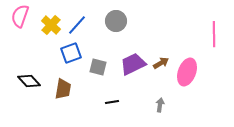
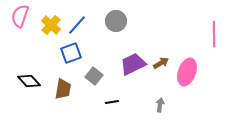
gray square: moved 4 px left, 9 px down; rotated 24 degrees clockwise
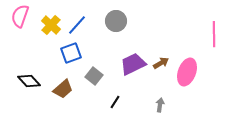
brown trapezoid: rotated 40 degrees clockwise
black line: moved 3 px right; rotated 48 degrees counterclockwise
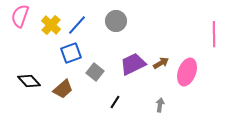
gray square: moved 1 px right, 4 px up
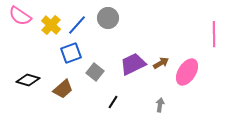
pink semicircle: rotated 75 degrees counterclockwise
gray circle: moved 8 px left, 3 px up
pink ellipse: rotated 12 degrees clockwise
black diamond: moved 1 px left, 1 px up; rotated 30 degrees counterclockwise
black line: moved 2 px left
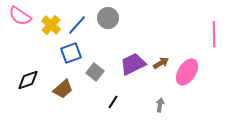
black diamond: rotated 35 degrees counterclockwise
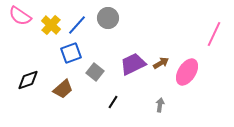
pink line: rotated 25 degrees clockwise
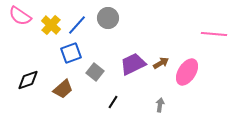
pink line: rotated 70 degrees clockwise
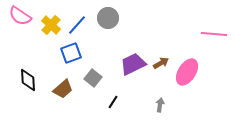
gray square: moved 2 px left, 6 px down
black diamond: rotated 75 degrees counterclockwise
